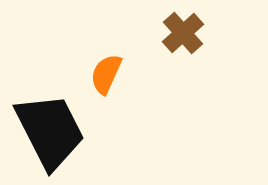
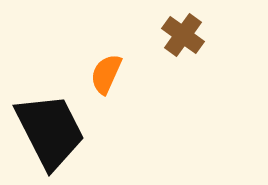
brown cross: moved 2 px down; rotated 12 degrees counterclockwise
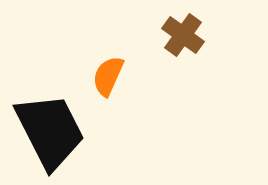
orange semicircle: moved 2 px right, 2 px down
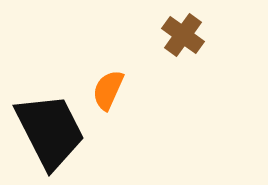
orange semicircle: moved 14 px down
